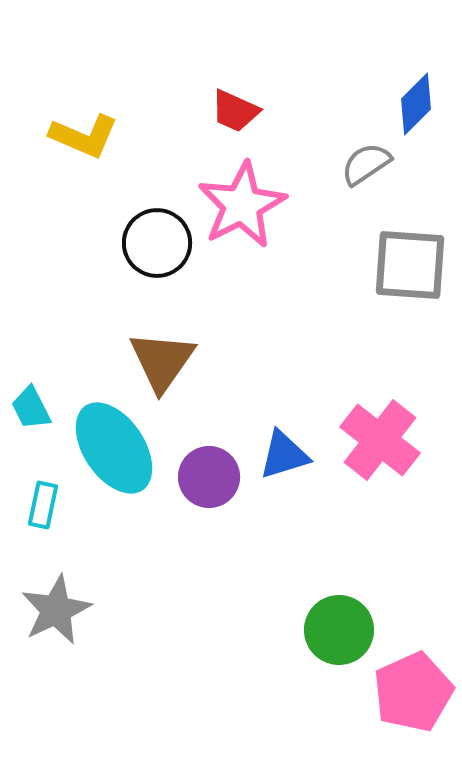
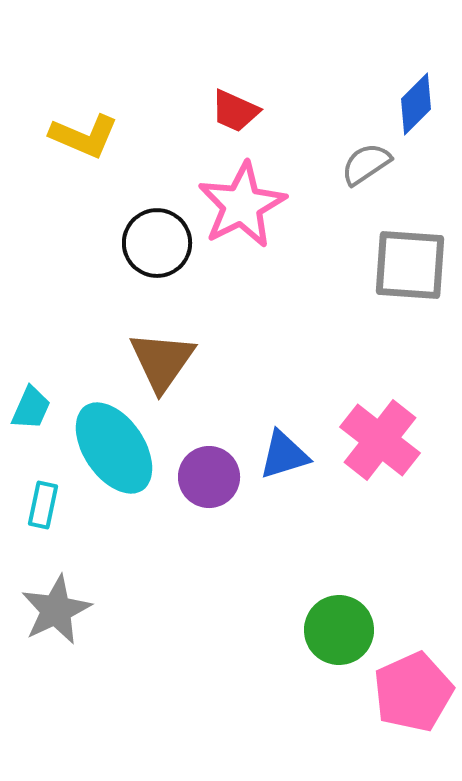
cyan trapezoid: rotated 129 degrees counterclockwise
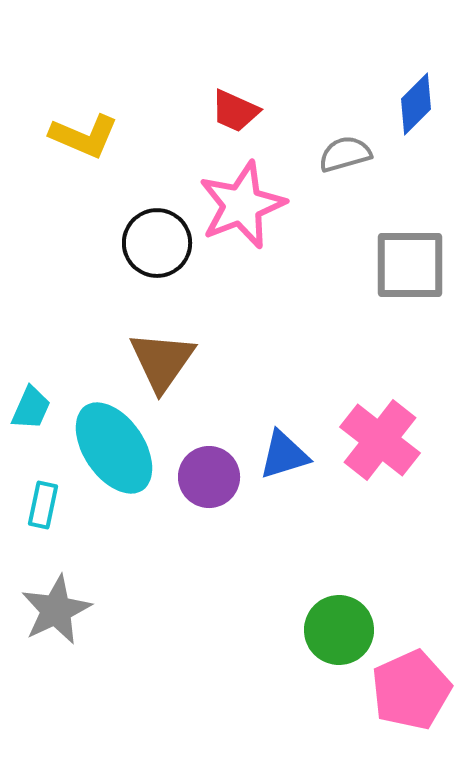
gray semicircle: moved 21 px left, 10 px up; rotated 18 degrees clockwise
pink star: rotated 6 degrees clockwise
gray square: rotated 4 degrees counterclockwise
pink pentagon: moved 2 px left, 2 px up
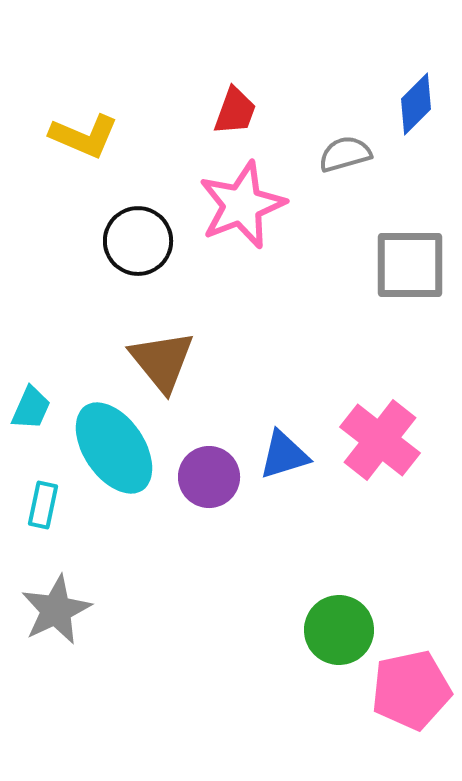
red trapezoid: rotated 94 degrees counterclockwise
black circle: moved 19 px left, 2 px up
brown triangle: rotated 14 degrees counterclockwise
pink pentagon: rotated 12 degrees clockwise
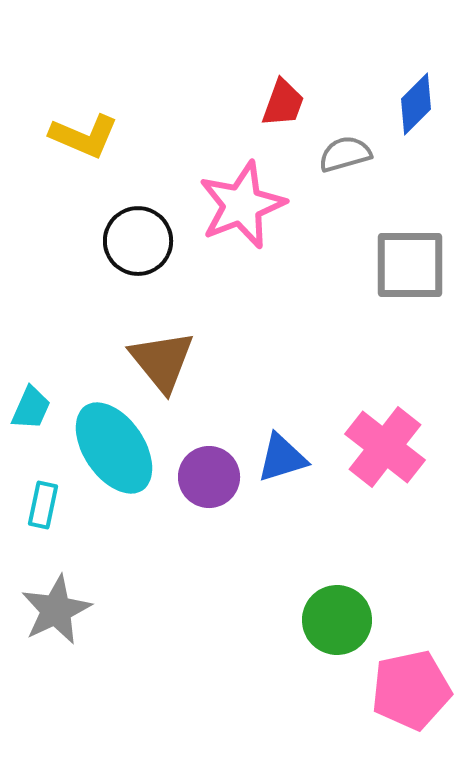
red trapezoid: moved 48 px right, 8 px up
pink cross: moved 5 px right, 7 px down
blue triangle: moved 2 px left, 3 px down
green circle: moved 2 px left, 10 px up
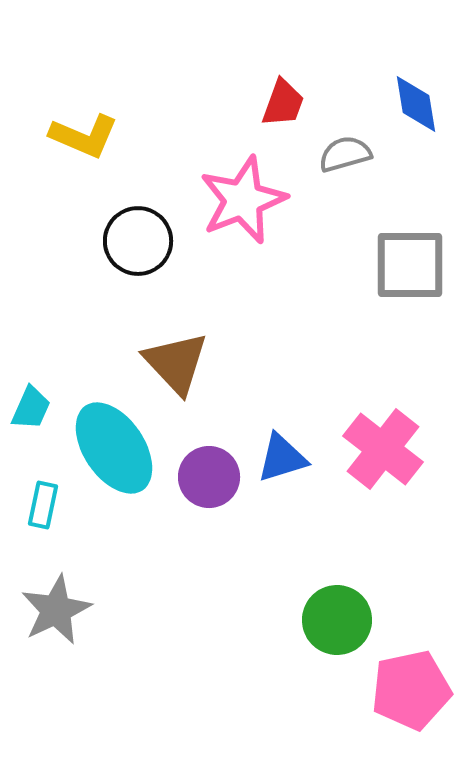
blue diamond: rotated 54 degrees counterclockwise
pink star: moved 1 px right, 5 px up
brown triangle: moved 14 px right, 2 px down; rotated 4 degrees counterclockwise
pink cross: moved 2 px left, 2 px down
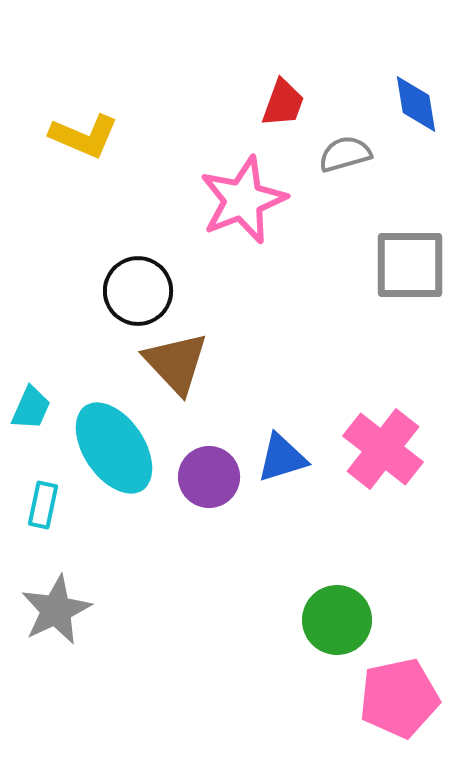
black circle: moved 50 px down
pink pentagon: moved 12 px left, 8 px down
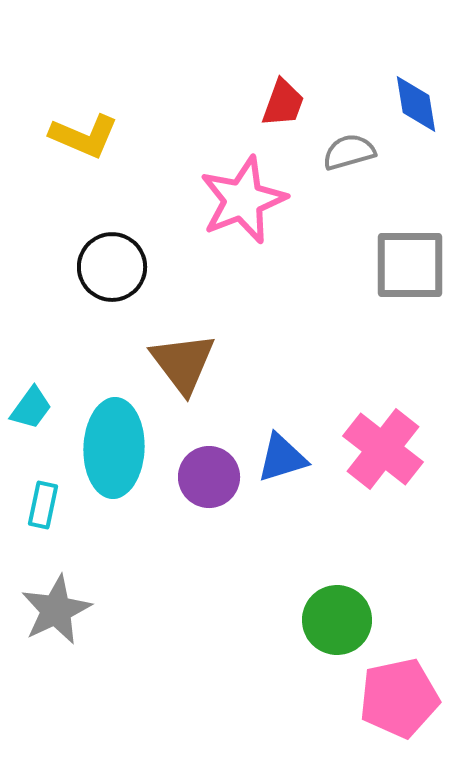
gray semicircle: moved 4 px right, 2 px up
black circle: moved 26 px left, 24 px up
brown triangle: moved 7 px right; rotated 6 degrees clockwise
cyan trapezoid: rotated 12 degrees clockwise
cyan ellipse: rotated 36 degrees clockwise
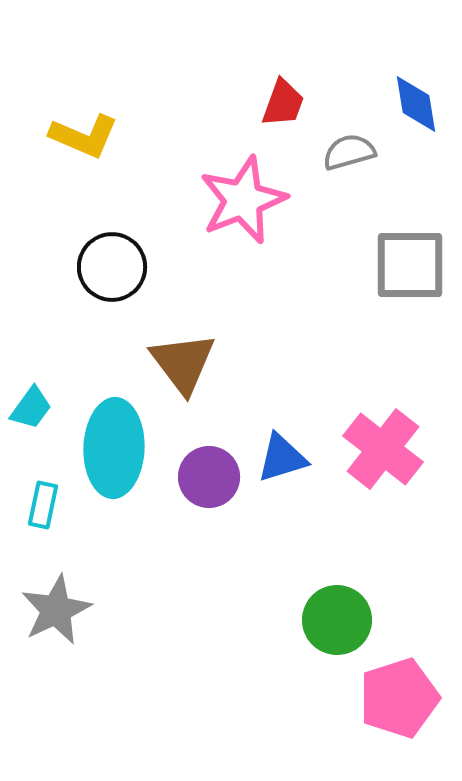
pink pentagon: rotated 6 degrees counterclockwise
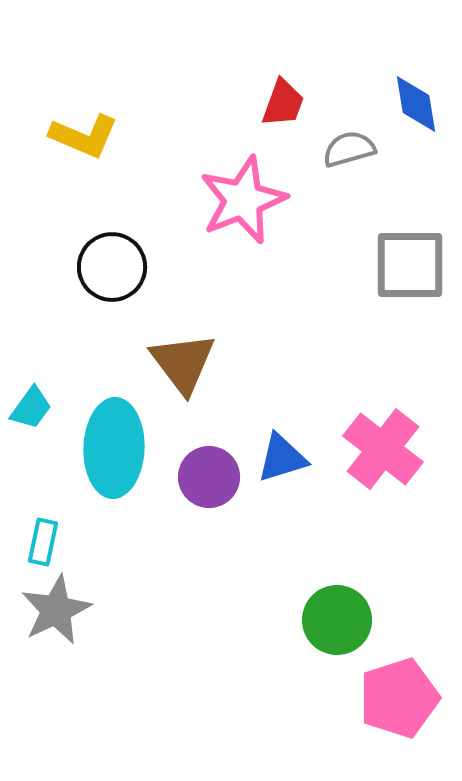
gray semicircle: moved 3 px up
cyan rectangle: moved 37 px down
